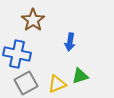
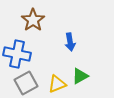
blue arrow: rotated 18 degrees counterclockwise
green triangle: rotated 12 degrees counterclockwise
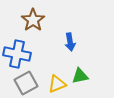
green triangle: rotated 18 degrees clockwise
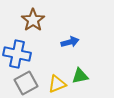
blue arrow: rotated 96 degrees counterclockwise
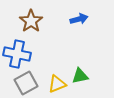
brown star: moved 2 px left, 1 px down
blue arrow: moved 9 px right, 23 px up
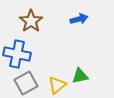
yellow triangle: moved 1 px down; rotated 18 degrees counterclockwise
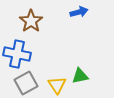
blue arrow: moved 7 px up
yellow triangle: rotated 24 degrees counterclockwise
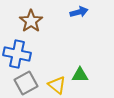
green triangle: moved 1 px up; rotated 12 degrees clockwise
yellow triangle: rotated 18 degrees counterclockwise
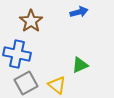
green triangle: moved 10 px up; rotated 24 degrees counterclockwise
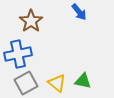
blue arrow: rotated 66 degrees clockwise
blue cross: moved 1 px right; rotated 24 degrees counterclockwise
green triangle: moved 3 px right, 16 px down; rotated 36 degrees clockwise
yellow triangle: moved 2 px up
